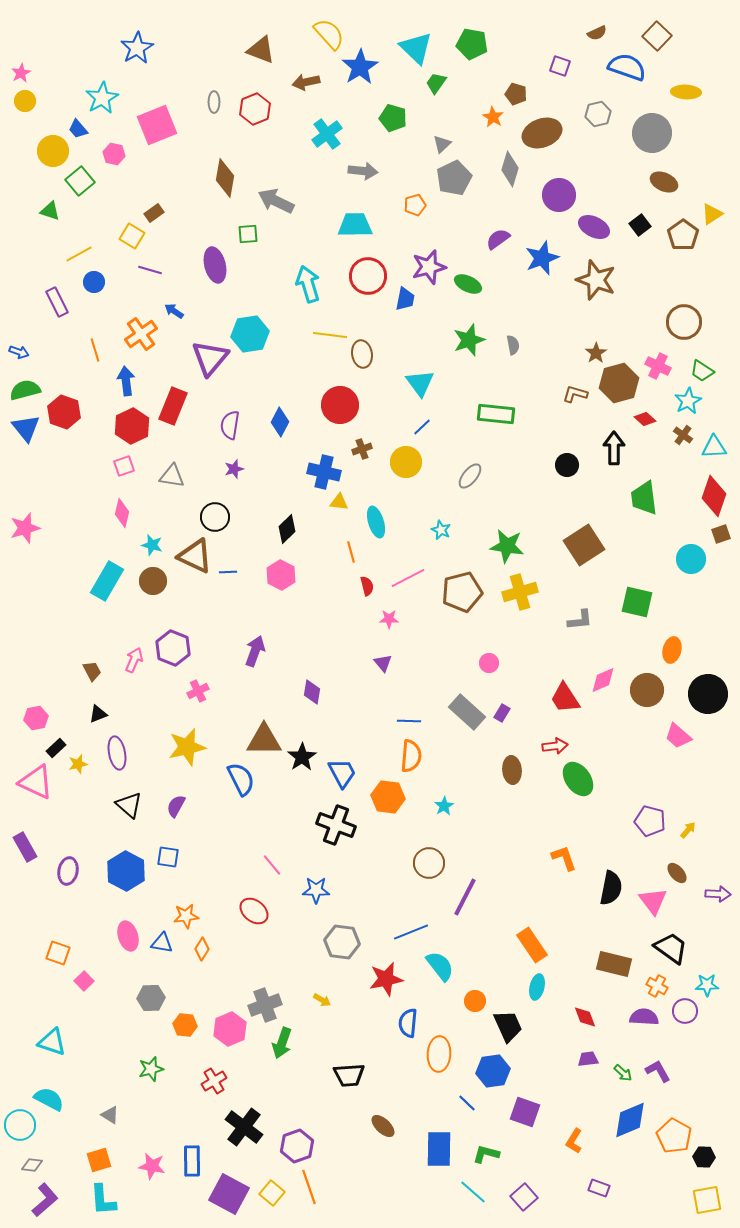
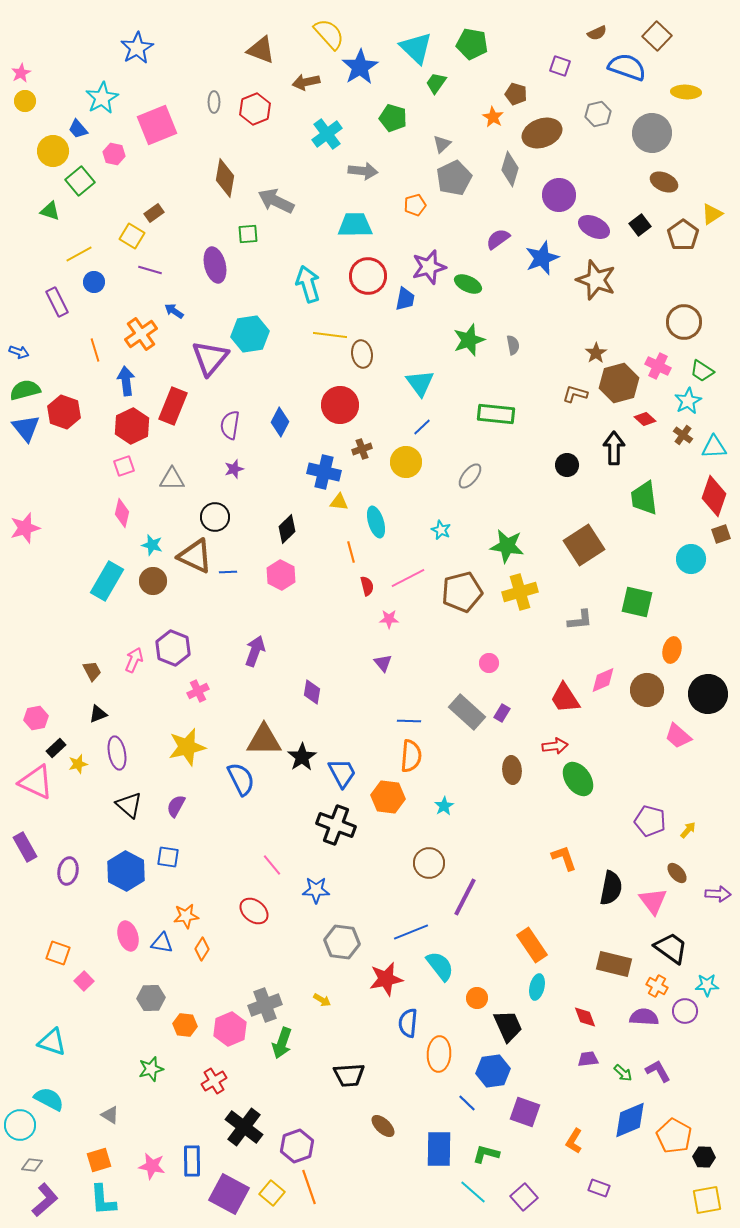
gray triangle at (172, 476): moved 3 px down; rotated 8 degrees counterclockwise
orange circle at (475, 1001): moved 2 px right, 3 px up
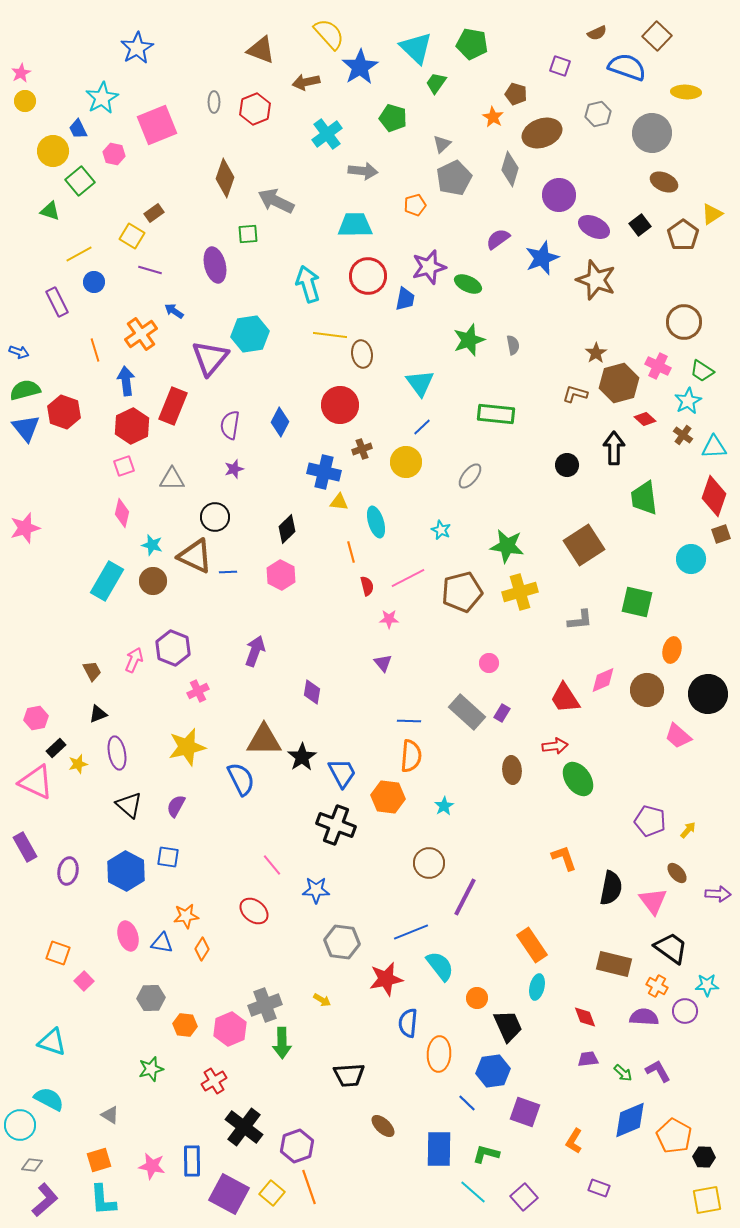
blue trapezoid at (78, 129): rotated 15 degrees clockwise
brown diamond at (225, 178): rotated 9 degrees clockwise
green arrow at (282, 1043): rotated 20 degrees counterclockwise
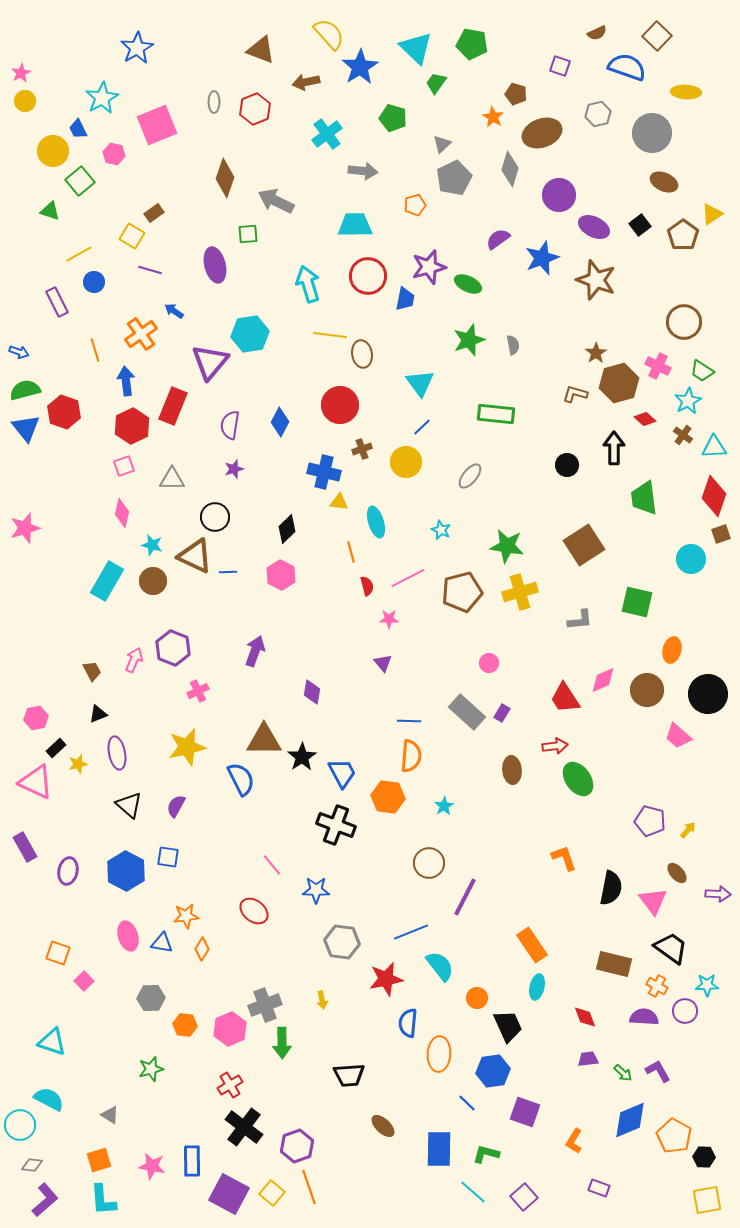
purple triangle at (210, 358): moved 4 px down
yellow arrow at (322, 1000): rotated 48 degrees clockwise
red cross at (214, 1081): moved 16 px right, 4 px down
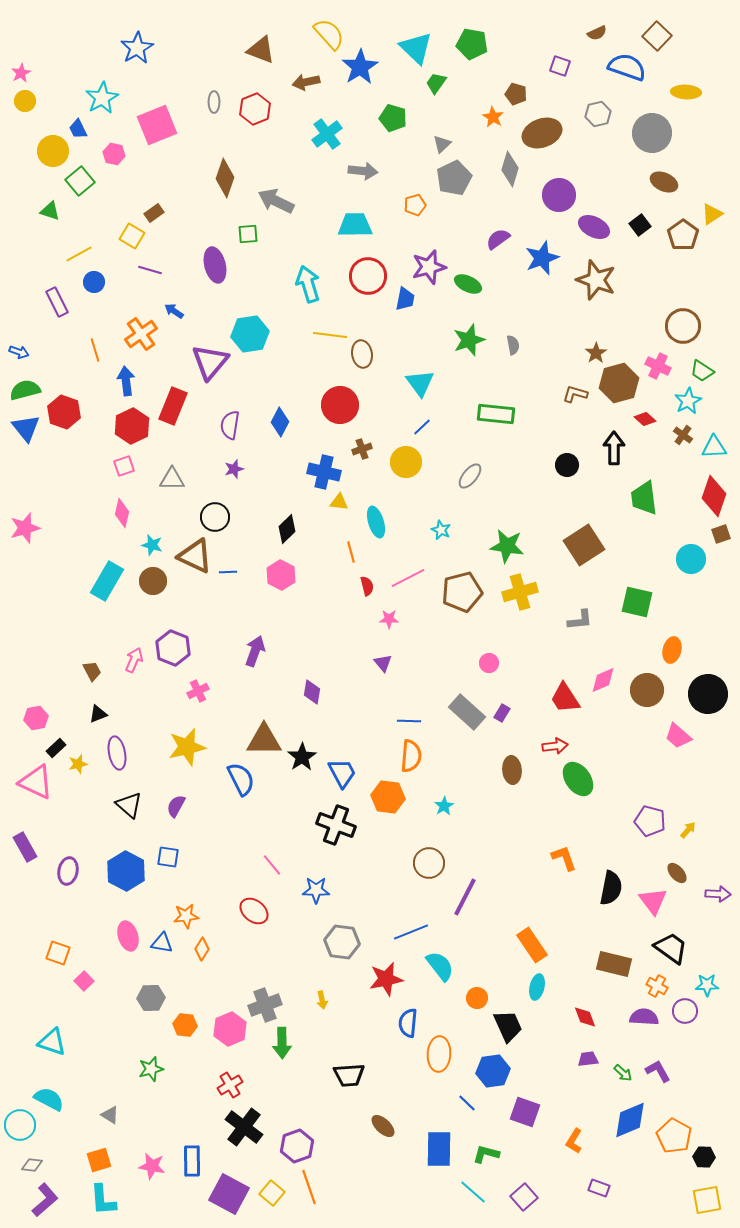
brown circle at (684, 322): moved 1 px left, 4 px down
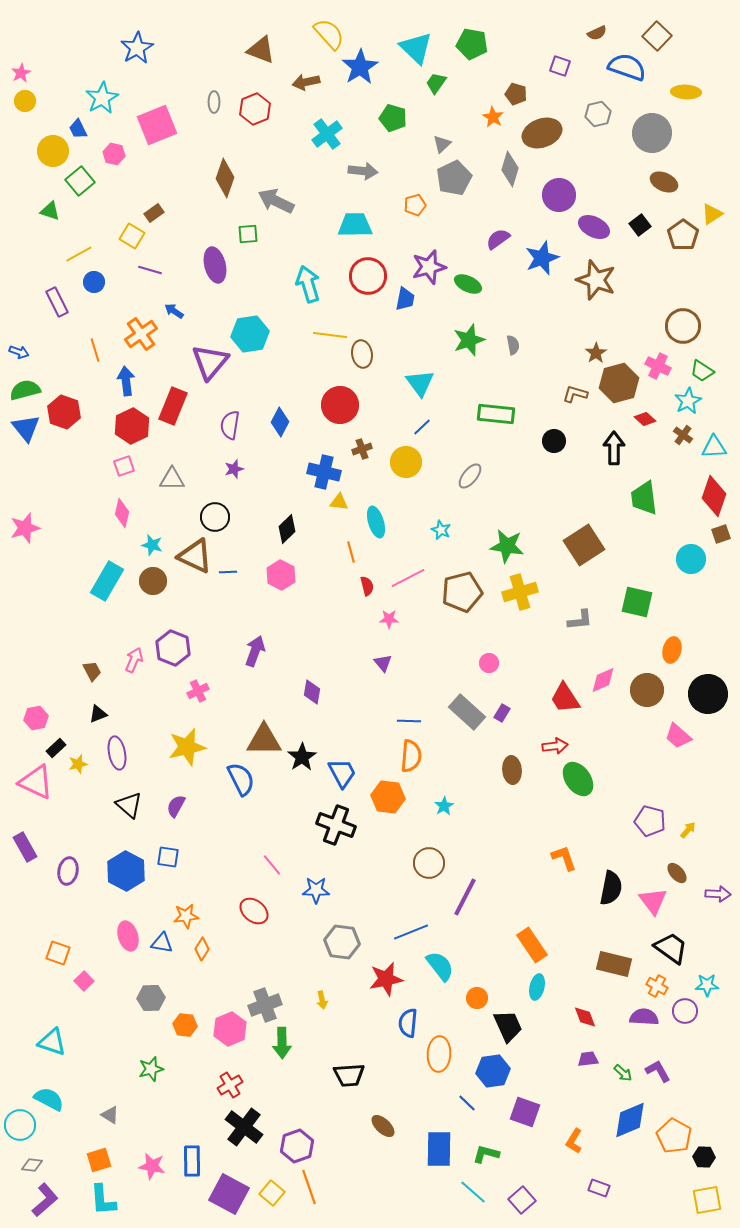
black circle at (567, 465): moved 13 px left, 24 px up
purple square at (524, 1197): moved 2 px left, 3 px down
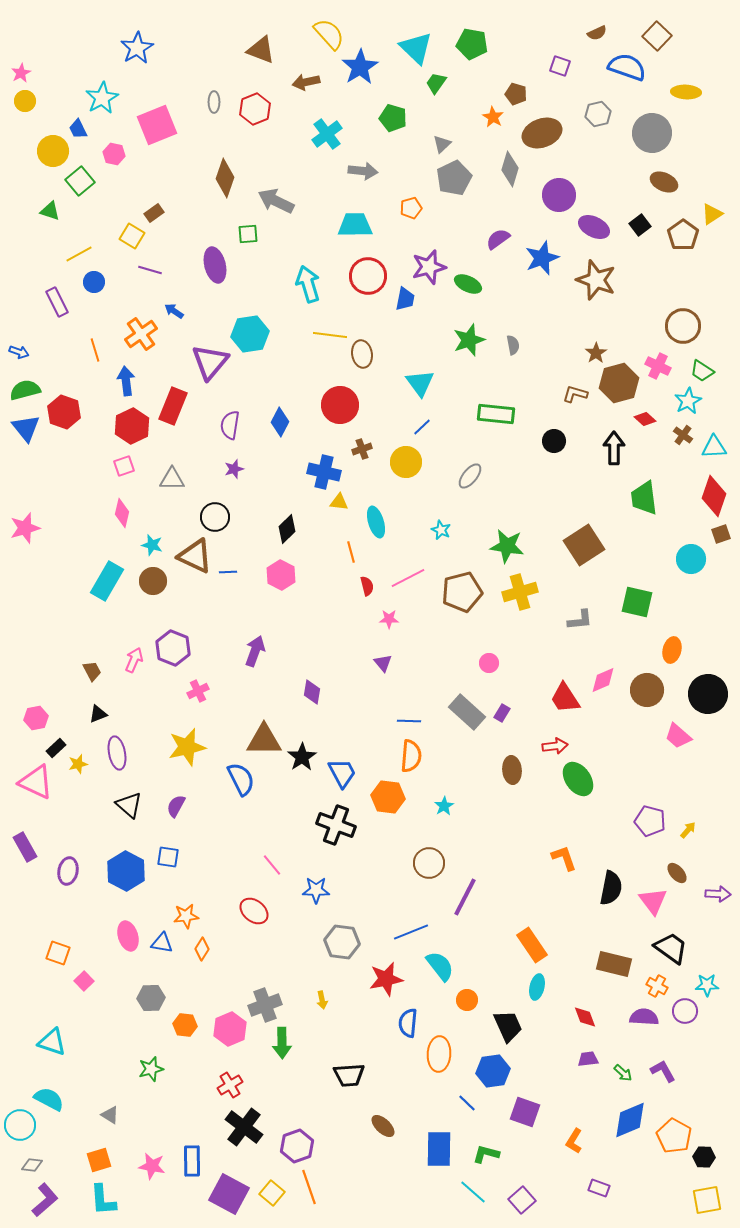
orange pentagon at (415, 205): moved 4 px left, 3 px down
orange circle at (477, 998): moved 10 px left, 2 px down
purple L-shape at (658, 1071): moved 5 px right
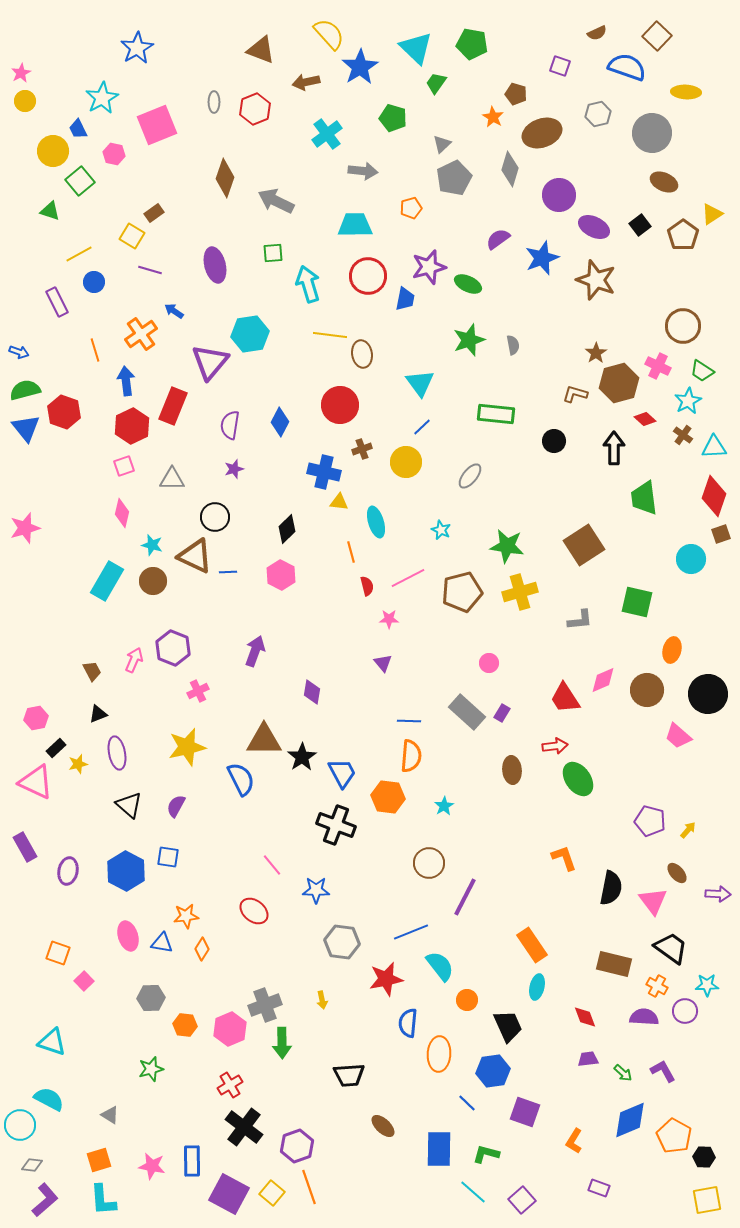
green square at (248, 234): moved 25 px right, 19 px down
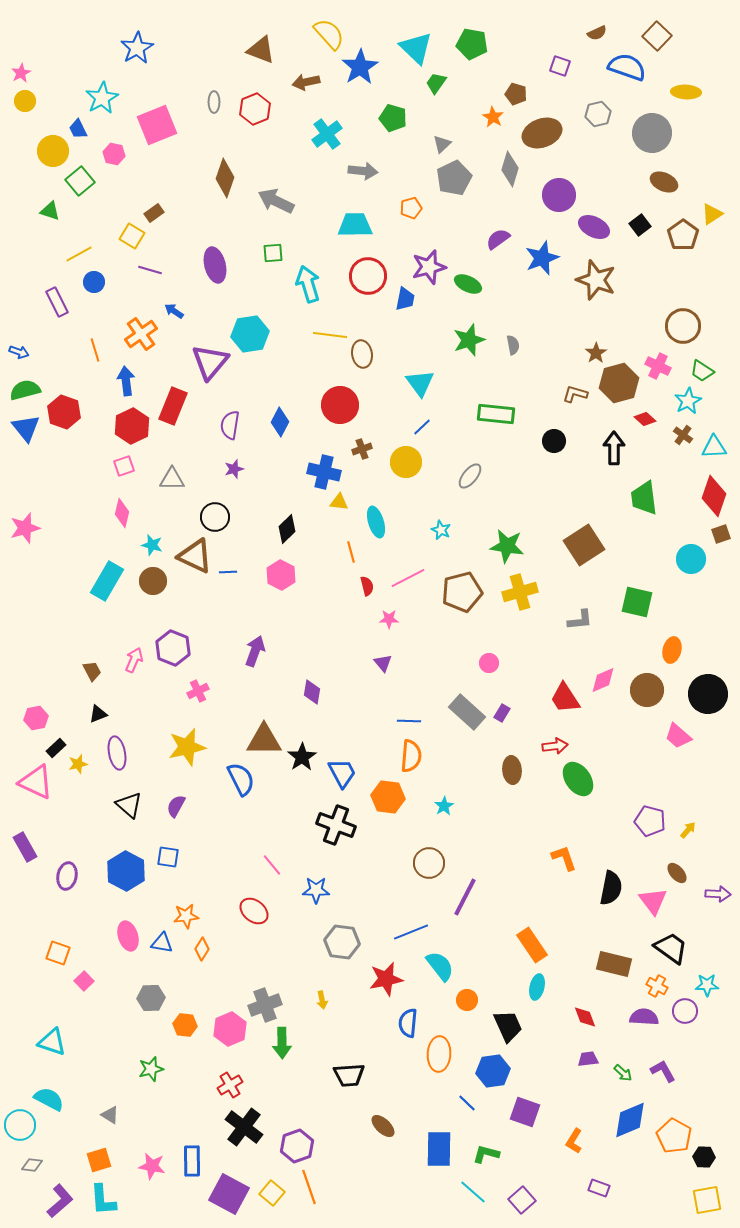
purple ellipse at (68, 871): moved 1 px left, 5 px down
purple L-shape at (45, 1200): moved 15 px right, 1 px down
